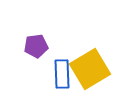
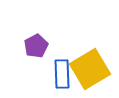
purple pentagon: rotated 20 degrees counterclockwise
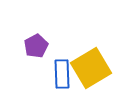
yellow square: moved 1 px right, 1 px up
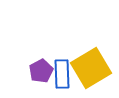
purple pentagon: moved 5 px right, 25 px down
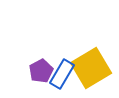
blue rectangle: rotated 32 degrees clockwise
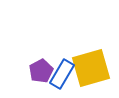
yellow square: rotated 15 degrees clockwise
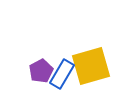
yellow square: moved 2 px up
